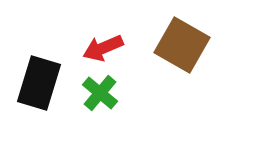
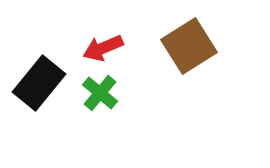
brown square: moved 7 px right, 1 px down; rotated 28 degrees clockwise
black rectangle: rotated 22 degrees clockwise
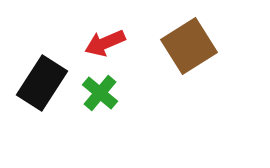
red arrow: moved 2 px right, 5 px up
black rectangle: moved 3 px right; rotated 6 degrees counterclockwise
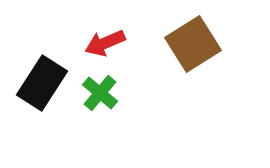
brown square: moved 4 px right, 2 px up
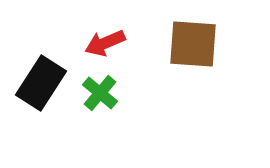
brown square: rotated 36 degrees clockwise
black rectangle: moved 1 px left
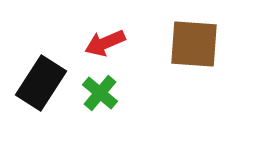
brown square: moved 1 px right
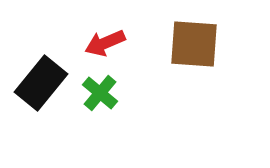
black rectangle: rotated 6 degrees clockwise
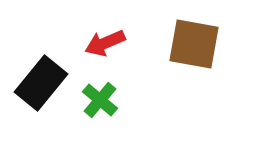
brown square: rotated 6 degrees clockwise
green cross: moved 7 px down
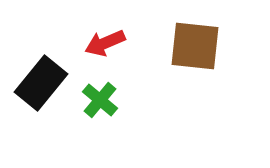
brown square: moved 1 px right, 2 px down; rotated 4 degrees counterclockwise
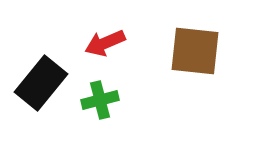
brown square: moved 5 px down
green cross: rotated 36 degrees clockwise
